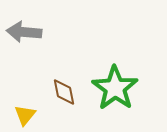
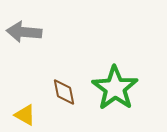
yellow triangle: rotated 40 degrees counterclockwise
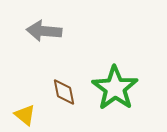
gray arrow: moved 20 px right, 1 px up
yellow triangle: rotated 10 degrees clockwise
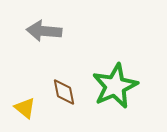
green star: moved 2 px up; rotated 12 degrees clockwise
yellow triangle: moved 7 px up
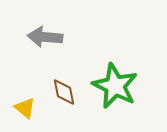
gray arrow: moved 1 px right, 6 px down
green star: rotated 21 degrees counterclockwise
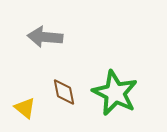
green star: moved 7 px down
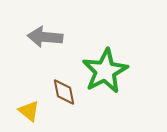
green star: moved 10 px left, 22 px up; rotated 18 degrees clockwise
yellow triangle: moved 4 px right, 3 px down
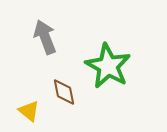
gray arrow: rotated 64 degrees clockwise
green star: moved 3 px right, 5 px up; rotated 15 degrees counterclockwise
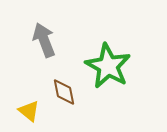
gray arrow: moved 1 px left, 3 px down
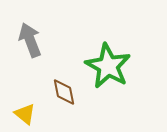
gray arrow: moved 14 px left
yellow triangle: moved 4 px left, 3 px down
